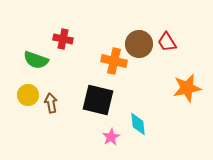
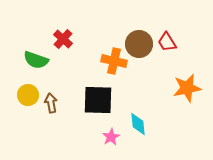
red cross: rotated 30 degrees clockwise
black square: rotated 12 degrees counterclockwise
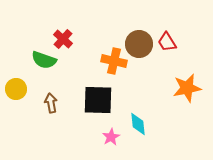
green semicircle: moved 8 px right
yellow circle: moved 12 px left, 6 px up
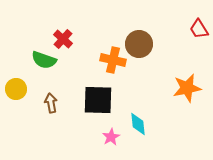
red trapezoid: moved 32 px right, 13 px up
orange cross: moved 1 px left, 1 px up
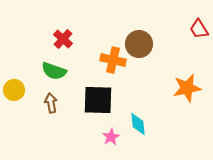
green semicircle: moved 10 px right, 11 px down
yellow circle: moved 2 px left, 1 px down
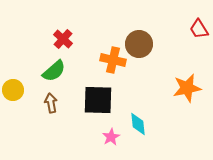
green semicircle: rotated 60 degrees counterclockwise
yellow circle: moved 1 px left
